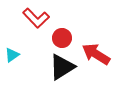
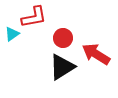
red L-shape: moved 2 px left, 1 px up; rotated 56 degrees counterclockwise
red circle: moved 1 px right
cyan triangle: moved 21 px up
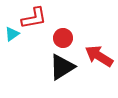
red L-shape: moved 1 px down
red arrow: moved 3 px right, 2 px down
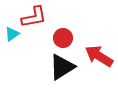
red L-shape: moved 1 px up
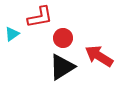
red L-shape: moved 6 px right
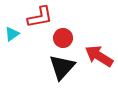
black triangle: rotated 16 degrees counterclockwise
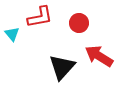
cyan triangle: rotated 35 degrees counterclockwise
red circle: moved 16 px right, 15 px up
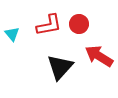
red L-shape: moved 9 px right, 8 px down
red circle: moved 1 px down
black triangle: moved 2 px left
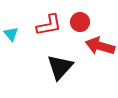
red circle: moved 1 px right, 2 px up
cyan triangle: moved 1 px left
red arrow: moved 1 px right, 10 px up; rotated 16 degrees counterclockwise
